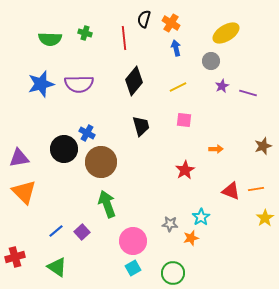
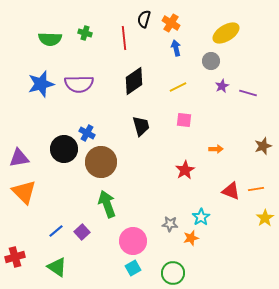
black diamond: rotated 16 degrees clockwise
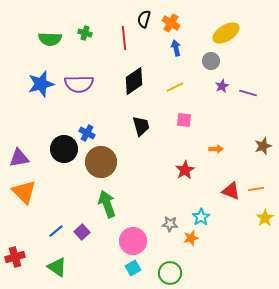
yellow line: moved 3 px left
green circle: moved 3 px left
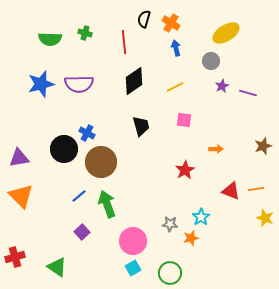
red line: moved 4 px down
orange triangle: moved 3 px left, 4 px down
yellow star: rotated 18 degrees counterclockwise
blue line: moved 23 px right, 35 px up
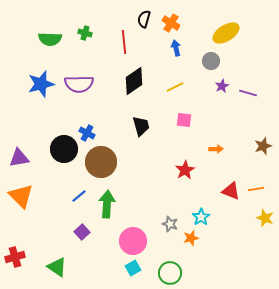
green arrow: rotated 24 degrees clockwise
gray star: rotated 14 degrees clockwise
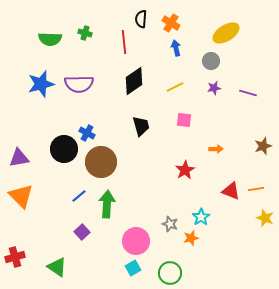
black semicircle: moved 3 px left; rotated 12 degrees counterclockwise
purple star: moved 8 px left, 2 px down; rotated 16 degrees clockwise
pink circle: moved 3 px right
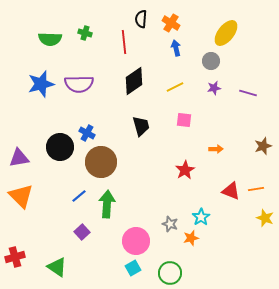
yellow ellipse: rotated 20 degrees counterclockwise
black circle: moved 4 px left, 2 px up
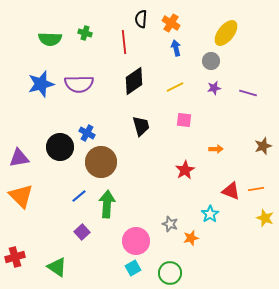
cyan star: moved 9 px right, 3 px up
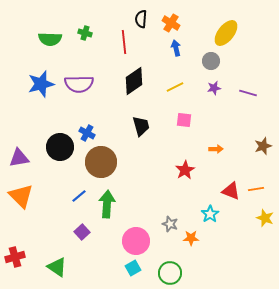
orange star: rotated 14 degrees clockwise
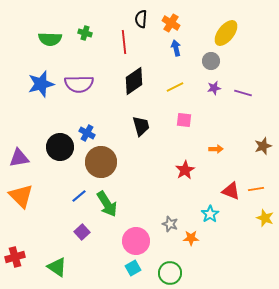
purple line: moved 5 px left
green arrow: rotated 144 degrees clockwise
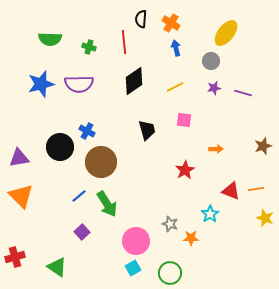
green cross: moved 4 px right, 14 px down
black trapezoid: moved 6 px right, 4 px down
blue cross: moved 2 px up
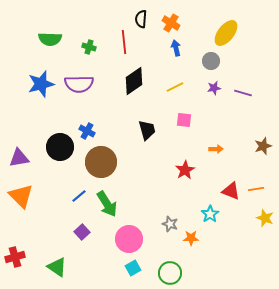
pink circle: moved 7 px left, 2 px up
